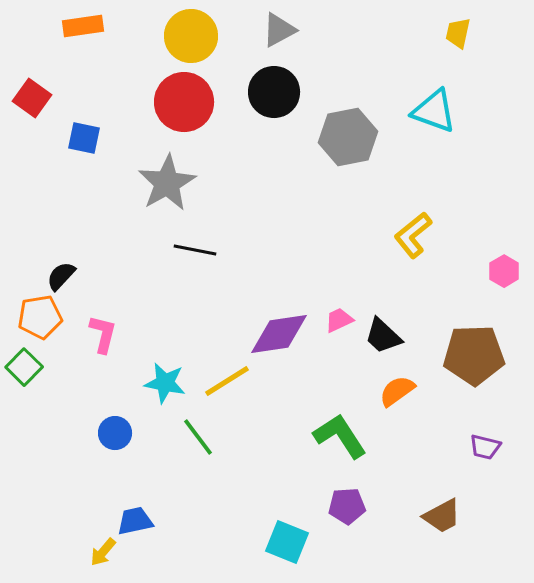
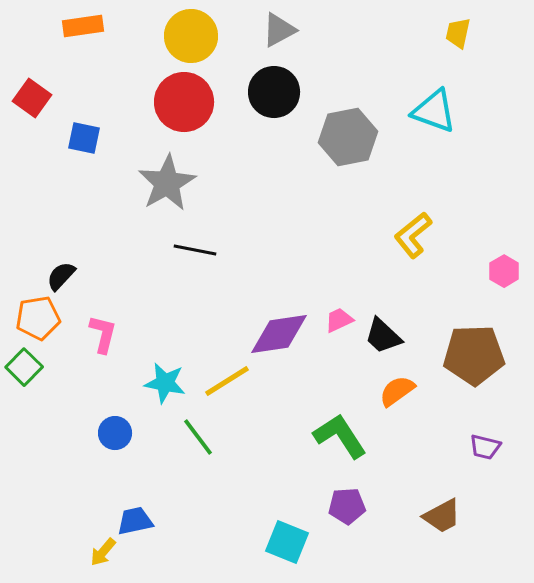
orange pentagon: moved 2 px left, 1 px down
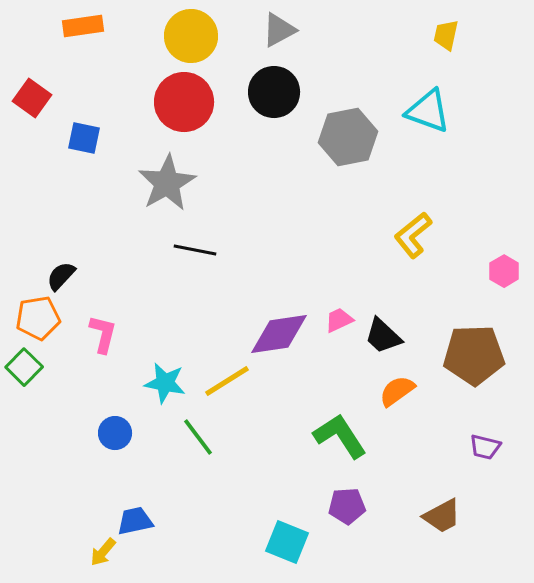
yellow trapezoid: moved 12 px left, 2 px down
cyan triangle: moved 6 px left
